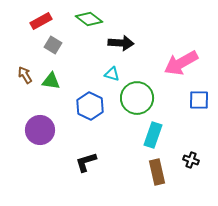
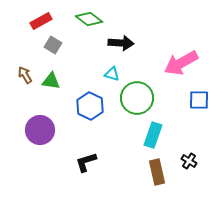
black cross: moved 2 px left, 1 px down; rotated 14 degrees clockwise
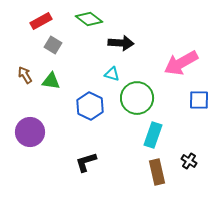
purple circle: moved 10 px left, 2 px down
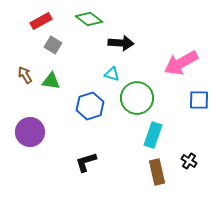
blue hexagon: rotated 16 degrees clockwise
